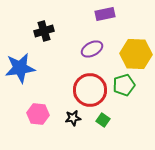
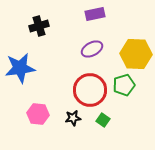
purple rectangle: moved 10 px left
black cross: moved 5 px left, 5 px up
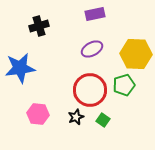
black star: moved 3 px right, 1 px up; rotated 14 degrees counterclockwise
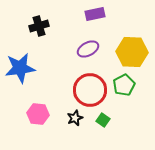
purple ellipse: moved 4 px left
yellow hexagon: moved 4 px left, 2 px up
green pentagon: rotated 10 degrees counterclockwise
black star: moved 1 px left, 1 px down
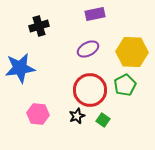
green pentagon: moved 1 px right
black star: moved 2 px right, 2 px up
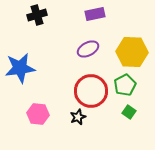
black cross: moved 2 px left, 11 px up
red circle: moved 1 px right, 1 px down
black star: moved 1 px right, 1 px down
green square: moved 26 px right, 8 px up
